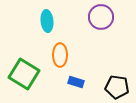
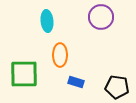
green square: rotated 32 degrees counterclockwise
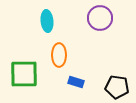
purple circle: moved 1 px left, 1 px down
orange ellipse: moved 1 px left
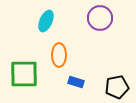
cyan ellipse: moved 1 px left; rotated 30 degrees clockwise
black pentagon: rotated 20 degrees counterclockwise
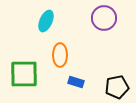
purple circle: moved 4 px right
orange ellipse: moved 1 px right
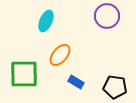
purple circle: moved 3 px right, 2 px up
orange ellipse: rotated 40 degrees clockwise
blue rectangle: rotated 14 degrees clockwise
black pentagon: moved 2 px left; rotated 20 degrees clockwise
